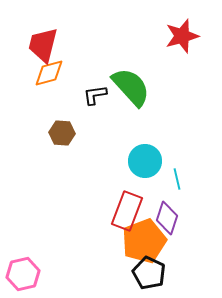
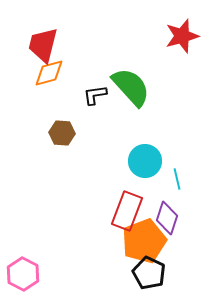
pink hexagon: rotated 20 degrees counterclockwise
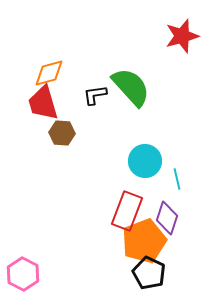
red trapezoid: moved 58 px down; rotated 30 degrees counterclockwise
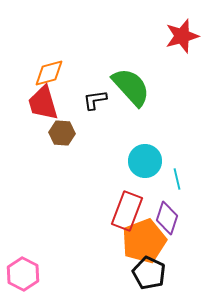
black L-shape: moved 5 px down
